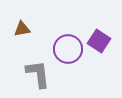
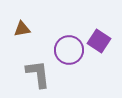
purple circle: moved 1 px right, 1 px down
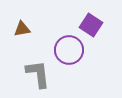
purple square: moved 8 px left, 16 px up
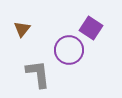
purple square: moved 3 px down
brown triangle: rotated 42 degrees counterclockwise
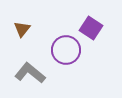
purple circle: moved 3 px left
gray L-shape: moved 8 px left, 1 px up; rotated 44 degrees counterclockwise
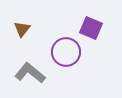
purple square: rotated 10 degrees counterclockwise
purple circle: moved 2 px down
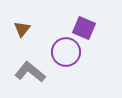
purple square: moved 7 px left
gray L-shape: moved 1 px up
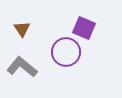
brown triangle: rotated 12 degrees counterclockwise
gray L-shape: moved 8 px left, 5 px up
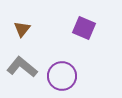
brown triangle: rotated 12 degrees clockwise
purple circle: moved 4 px left, 24 px down
